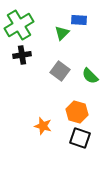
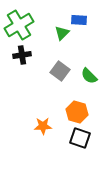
green semicircle: moved 1 px left
orange star: rotated 18 degrees counterclockwise
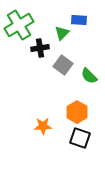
black cross: moved 18 px right, 7 px up
gray square: moved 3 px right, 6 px up
orange hexagon: rotated 15 degrees clockwise
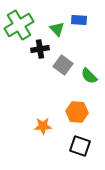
green triangle: moved 5 px left, 4 px up; rotated 28 degrees counterclockwise
black cross: moved 1 px down
orange hexagon: rotated 25 degrees counterclockwise
black square: moved 8 px down
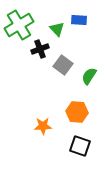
black cross: rotated 12 degrees counterclockwise
green semicircle: rotated 78 degrees clockwise
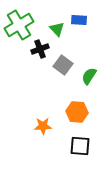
black square: rotated 15 degrees counterclockwise
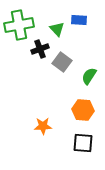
green cross: rotated 20 degrees clockwise
gray square: moved 1 px left, 3 px up
orange hexagon: moved 6 px right, 2 px up
black square: moved 3 px right, 3 px up
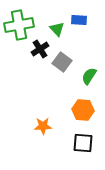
black cross: rotated 12 degrees counterclockwise
